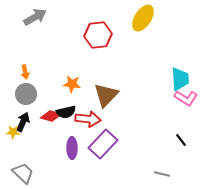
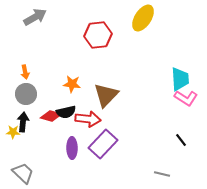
black arrow: rotated 18 degrees counterclockwise
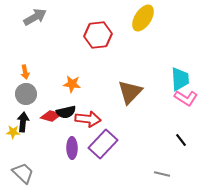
brown triangle: moved 24 px right, 3 px up
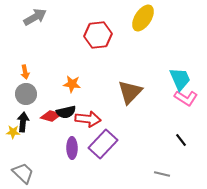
cyan trapezoid: rotated 20 degrees counterclockwise
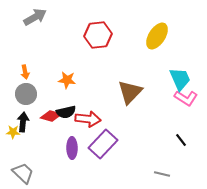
yellow ellipse: moved 14 px right, 18 px down
orange star: moved 5 px left, 4 px up
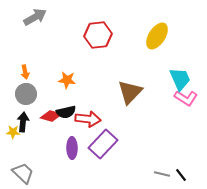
black line: moved 35 px down
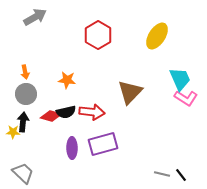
red hexagon: rotated 24 degrees counterclockwise
red arrow: moved 4 px right, 7 px up
purple rectangle: rotated 32 degrees clockwise
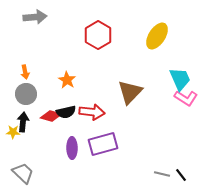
gray arrow: rotated 25 degrees clockwise
orange star: rotated 24 degrees clockwise
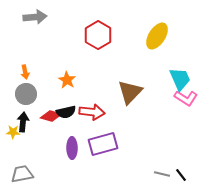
gray trapezoid: moved 1 px left, 1 px down; rotated 55 degrees counterclockwise
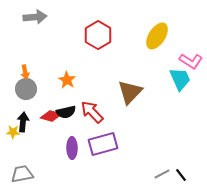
gray circle: moved 5 px up
pink L-shape: moved 5 px right, 37 px up
red arrow: rotated 140 degrees counterclockwise
gray line: rotated 42 degrees counterclockwise
